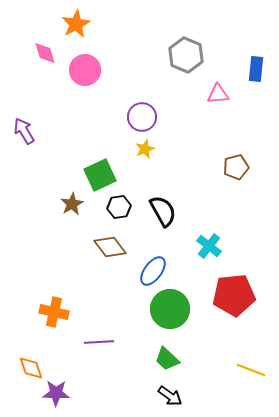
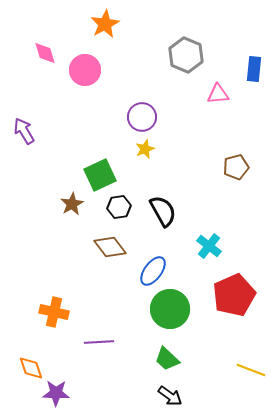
orange star: moved 29 px right
blue rectangle: moved 2 px left
red pentagon: rotated 18 degrees counterclockwise
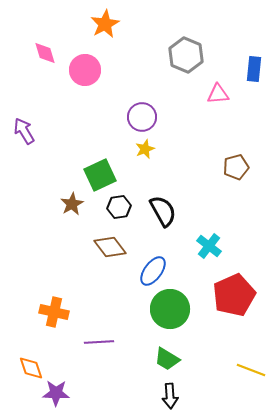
green trapezoid: rotated 12 degrees counterclockwise
black arrow: rotated 50 degrees clockwise
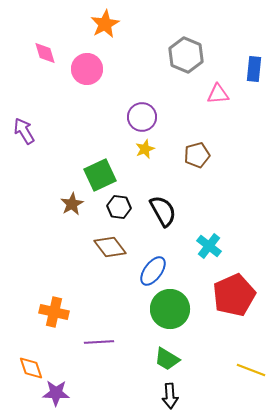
pink circle: moved 2 px right, 1 px up
brown pentagon: moved 39 px left, 12 px up
black hexagon: rotated 15 degrees clockwise
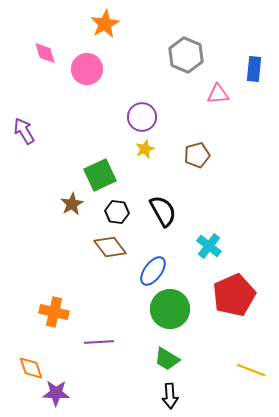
black hexagon: moved 2 px left, 5 px down
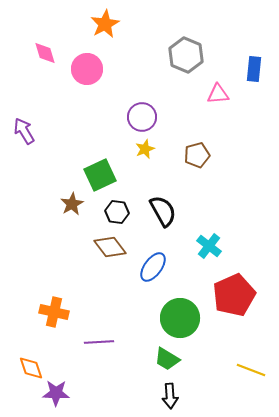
blue ellipse: moved 4 px up
green circle: moved 10 px right, 9 px down
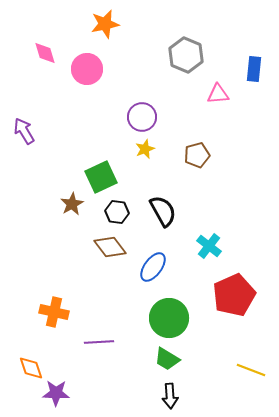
orange star: rotated 16 degrees clockwise
green square: moved 1 px right, 2 px down
green circle: moved 11 px left
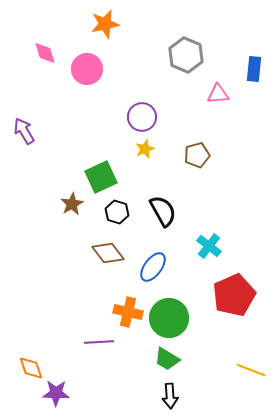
black hexagon: rotated 10 degrees clockwise
brown diamond: moved 2 px left, 6 px down
orange cross: moved 74 px right
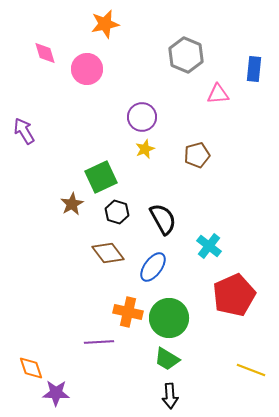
black semicircle: moved 8 px down
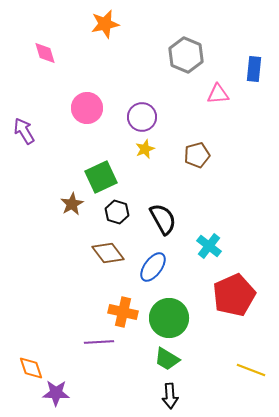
pink circle: moved 39 px down
orange cross: moved 5 px left
